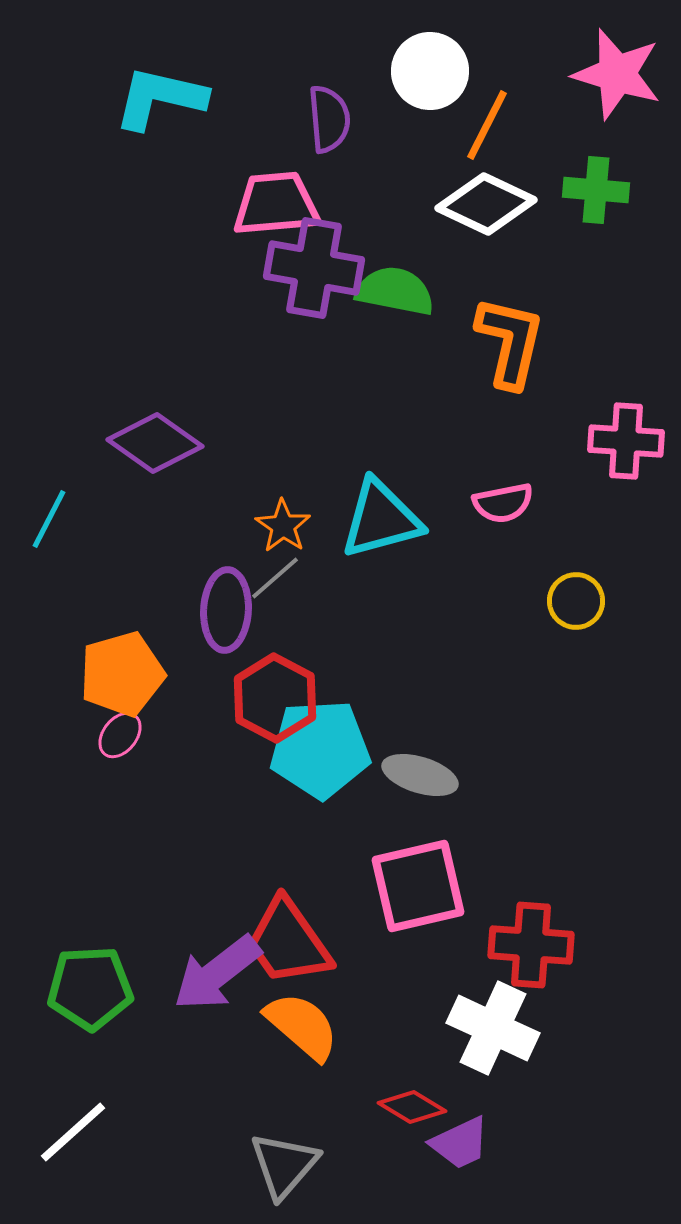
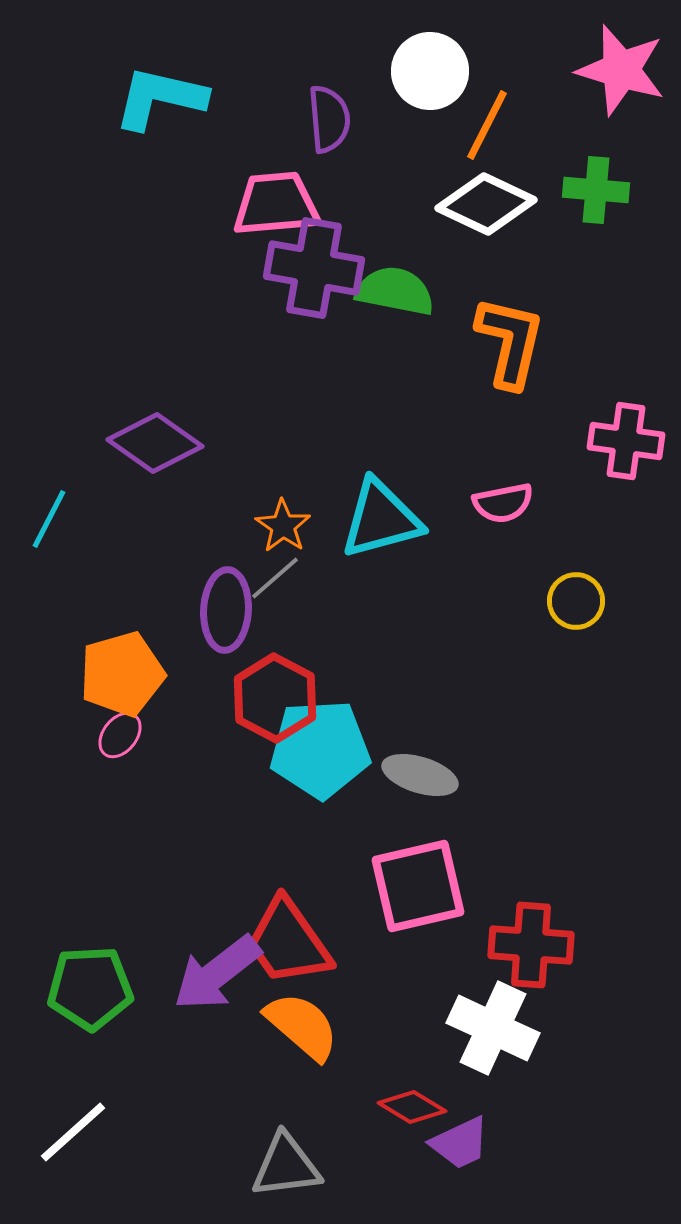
pink star: moved 4 px right, 4 px up
pink cross: rotated 4 degrees clockwise
gray triangle: moved 2 px right, 1 px down; rotated 42 degrees clockwise
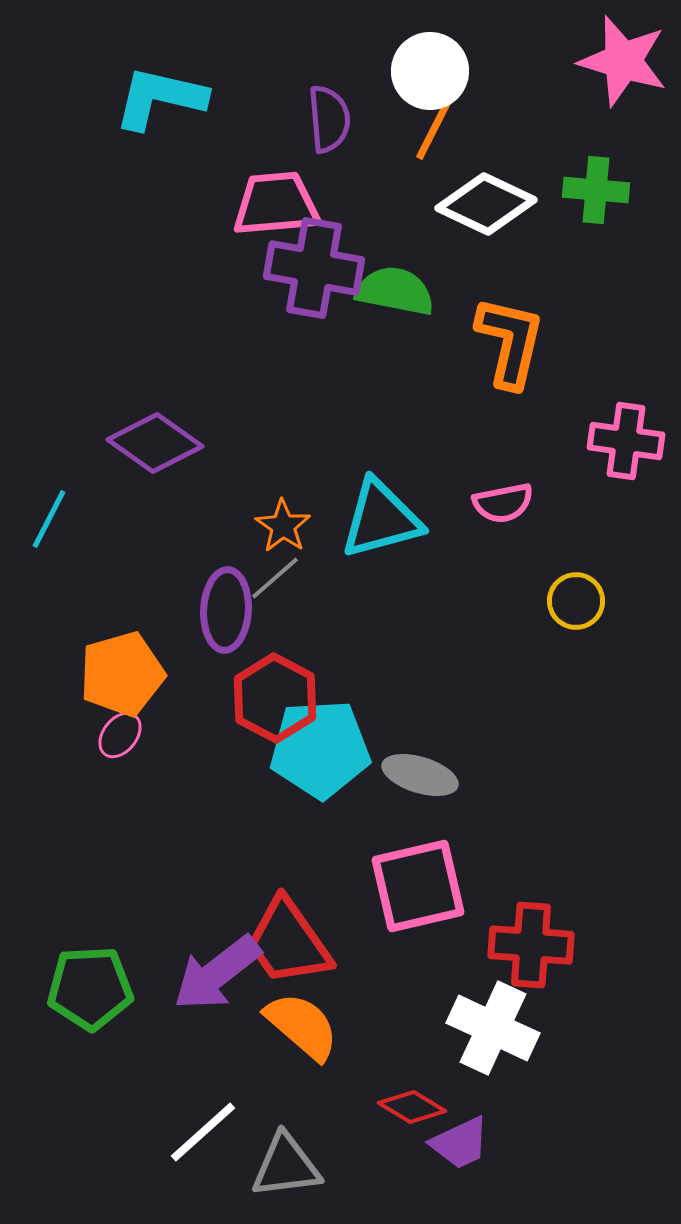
pink star: moved 2 px right, 9 px up
orange line: moved 51 px left
white line: moved 130 px right
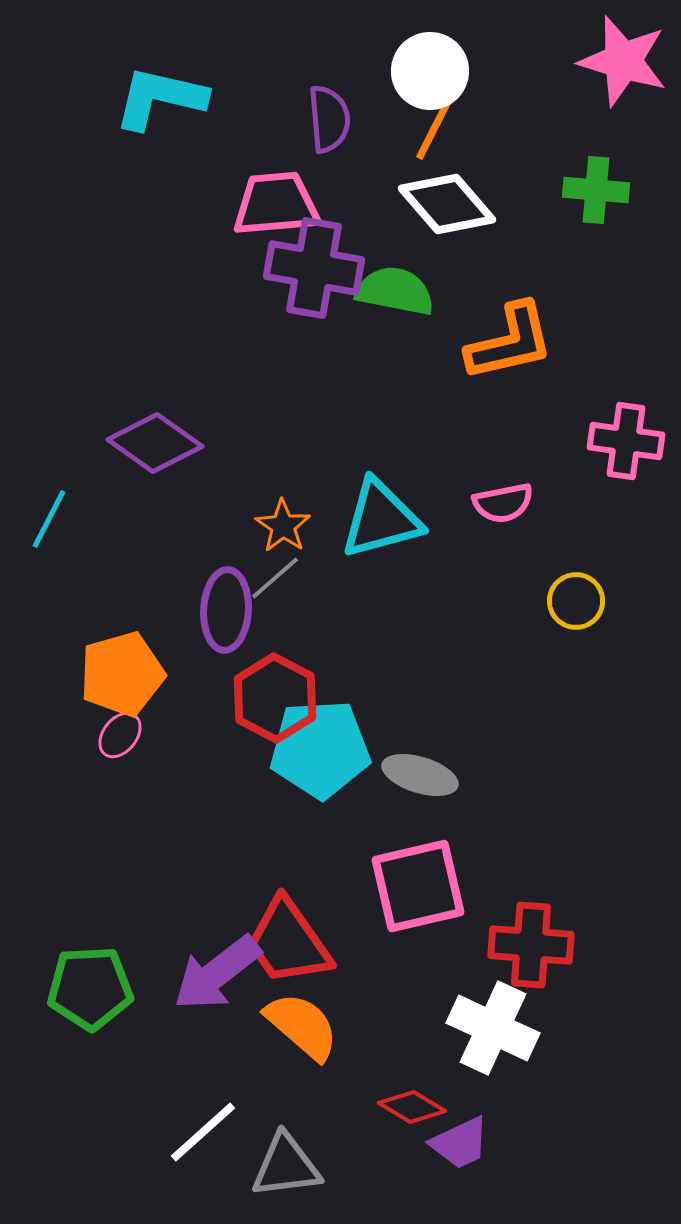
white diamond: moved 39 px left; rotated 24 degrees clockwise
orange L-shape: rotated 64 degrees clockwise
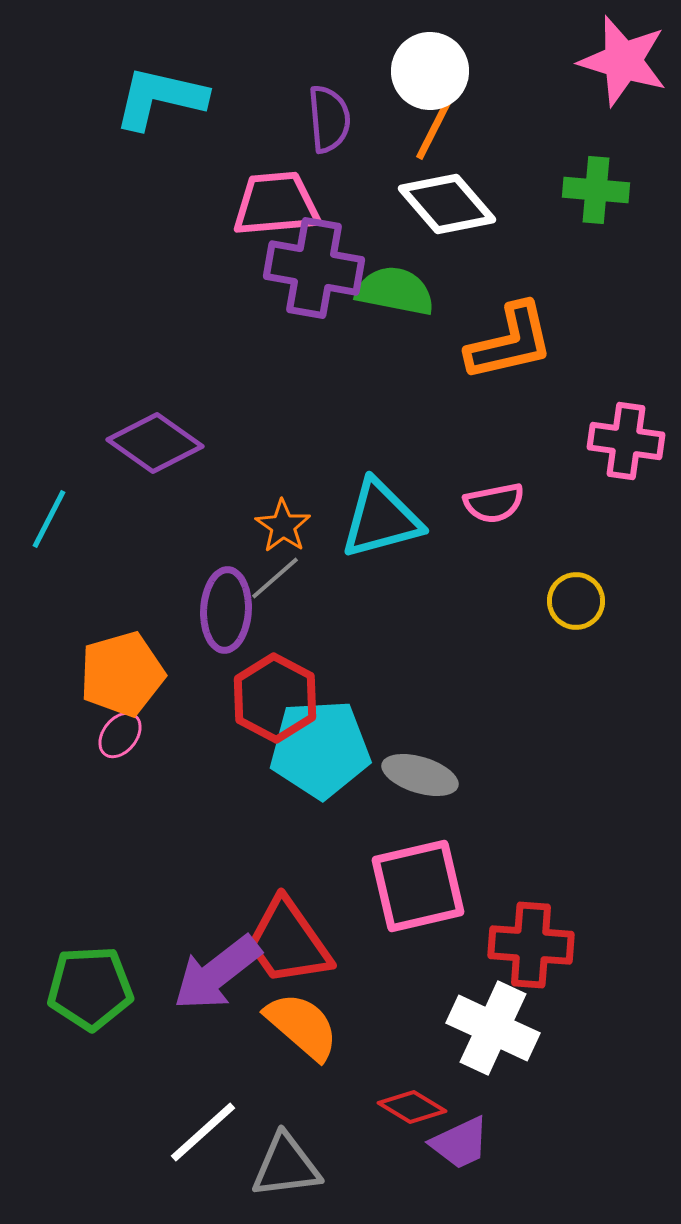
pink semicircle: moved 9 px left
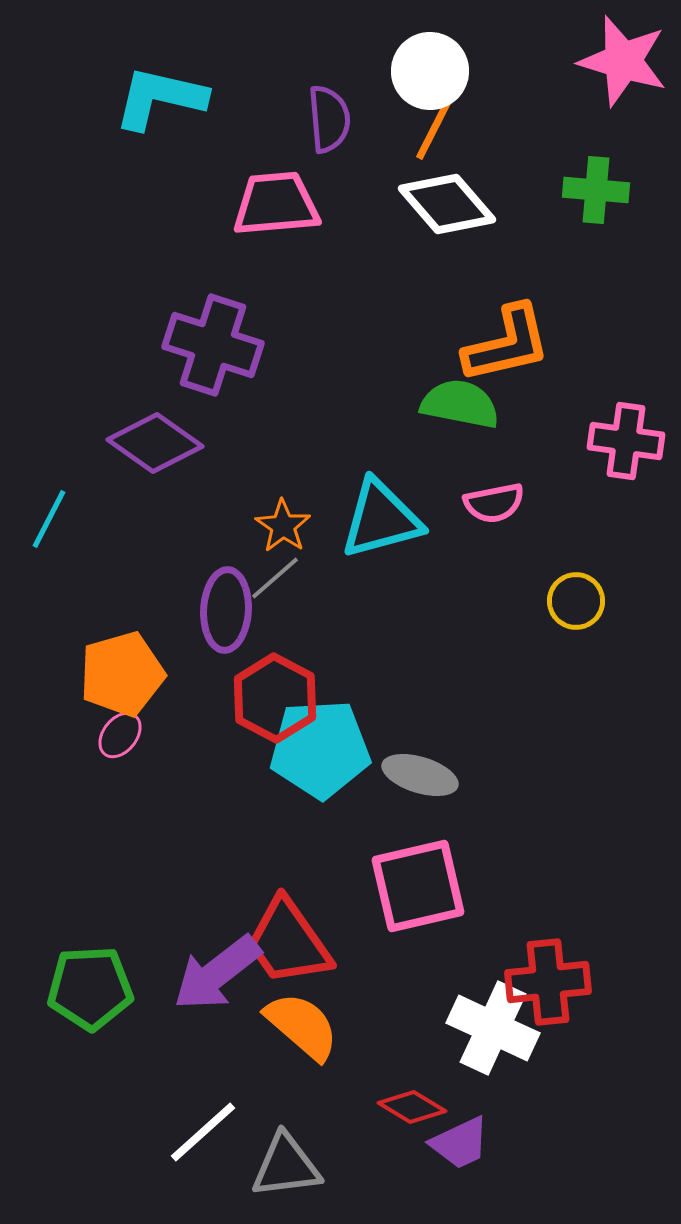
purple cross: moved 101 px left, 77 px down; rotated 8 degrees clockwise
green semicircle: moved 65 px right, 113 px down
orange L-shape: moved 3 px left, 2 px down
red cross: moved 17 px right, 37 px down; rotated 10 degrees counterclockwise
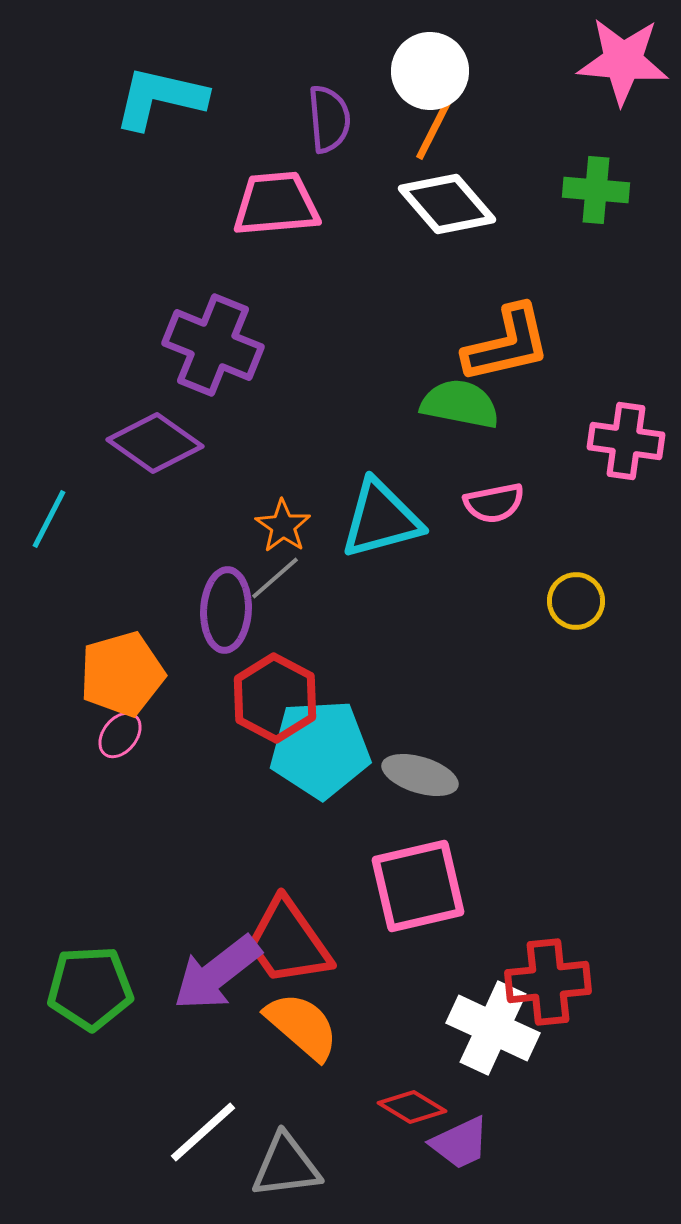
pink star: rotated 12 degrees counterclockwise
purple cross: rotated 4 degrees clockwise
